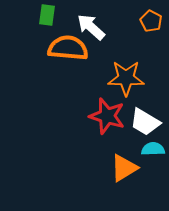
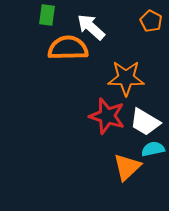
orange semicircle: rotated 6 degrees counterclockwise
cyan semicircle: rotated 10 degrees counterclockwise
orange triangle: moved 3 px right, 1 px up; rotated 12 degrees counterclockwise
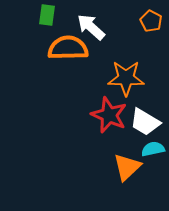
red star: moved 2 px right, 1 px up; rotated 6 degrees clockwise
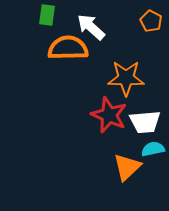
white trapezoid: rotated 36 degrees counterclockwise
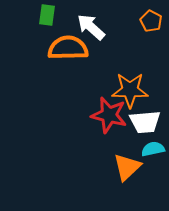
orange star: moved 4 px right, 12 px down
red star: rotated 9 degrees counterclockwise
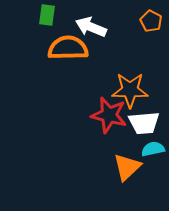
white arrow: rotated 20 degrees counterclockwise
white trapezoid: moved 1 px left, 1 px down
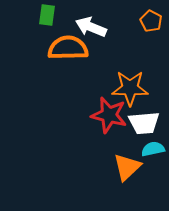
orange star: moved 2 px up
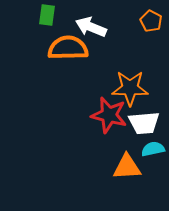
orange triangle: rotated 40 degrees clockwise
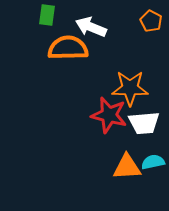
cyan semicircle: moved 13 px down
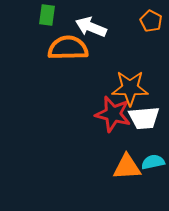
red star: moved 4 px right, 1 px up
white trapezoid: moved 5 px up
